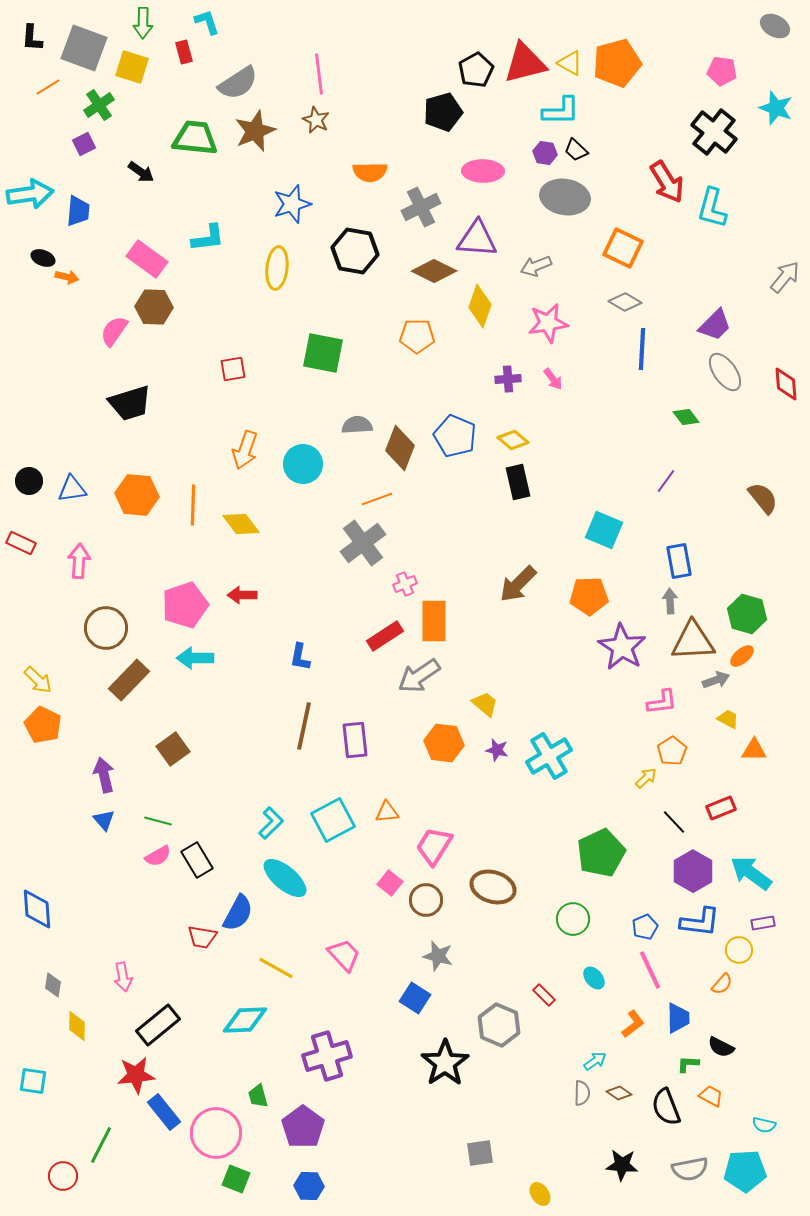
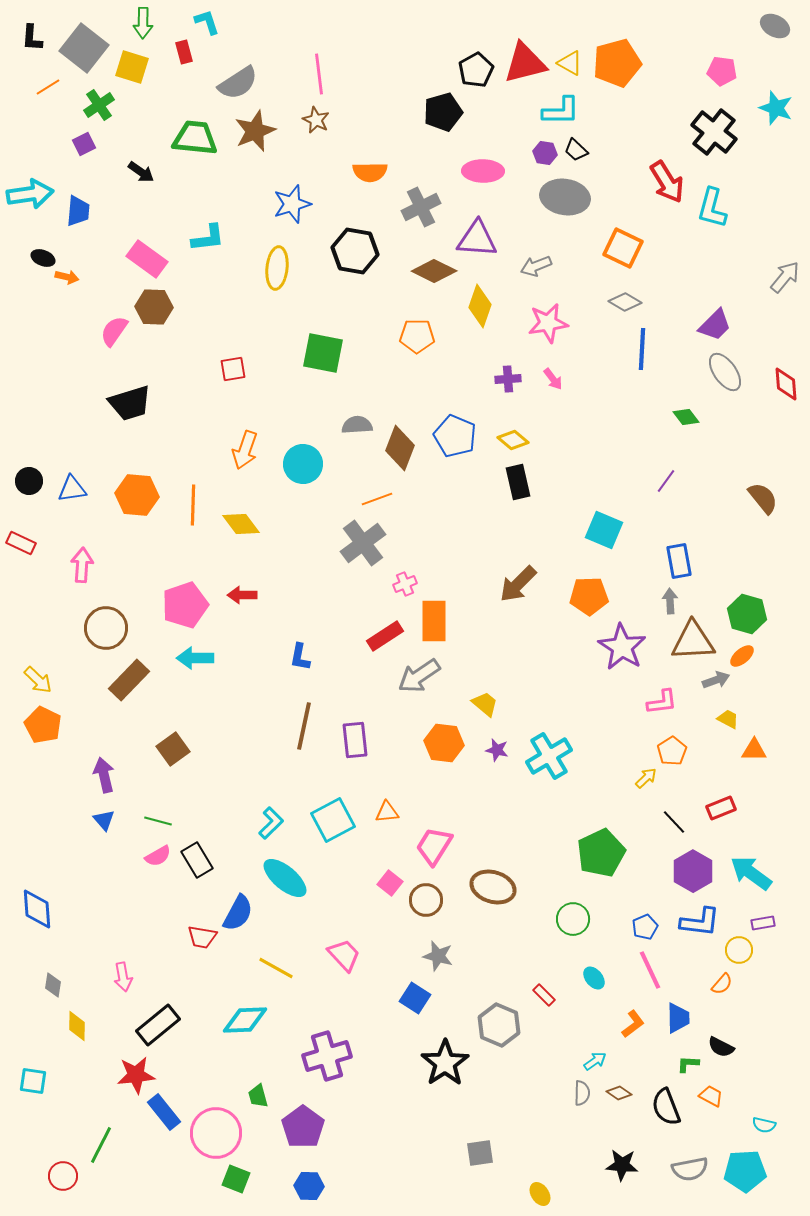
gray square at (84, 48): rotated 18 degrees clockwise
pink arrow at (79, 561): moved 3 px right, 4 px down
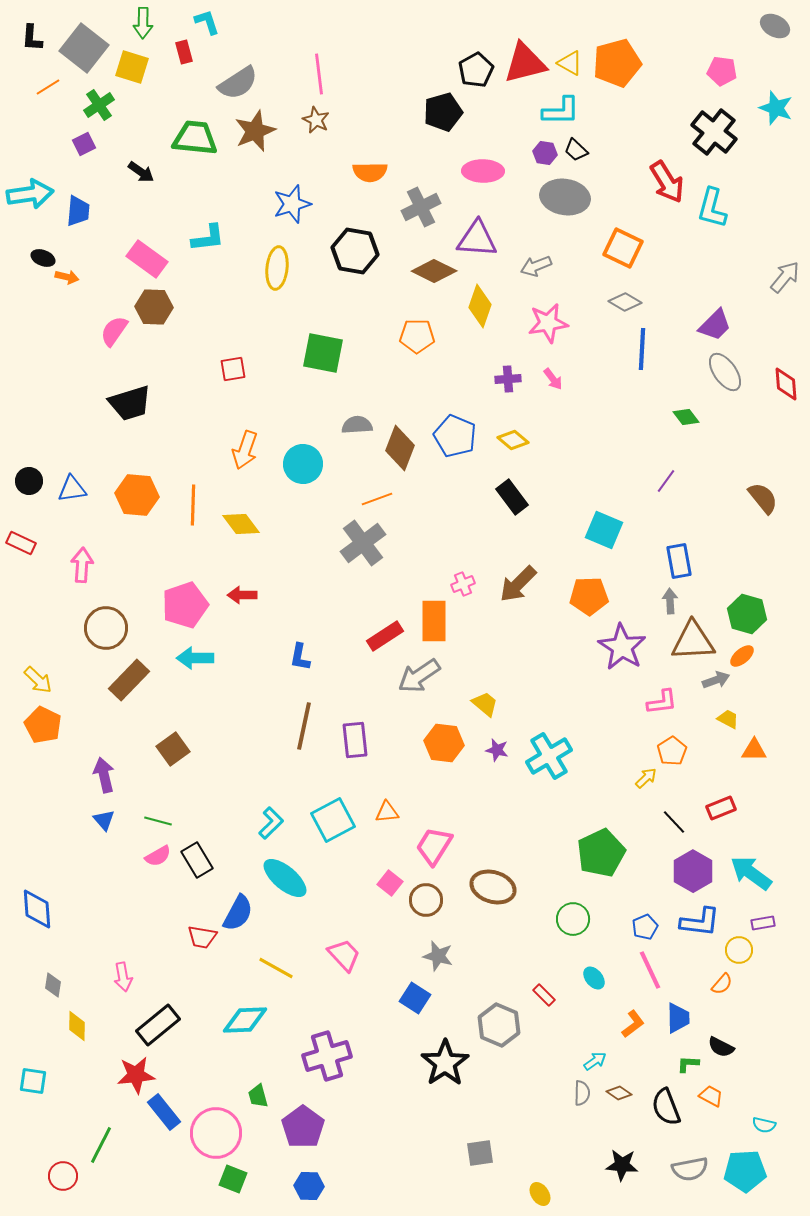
black rectangle at (518, 482): moved 6 px left, 15 px down; rotated 24 degrees counterclockwise
pink cross at (405, 584): moved 58 px right
green square at (236, 1179): moved 3 px left
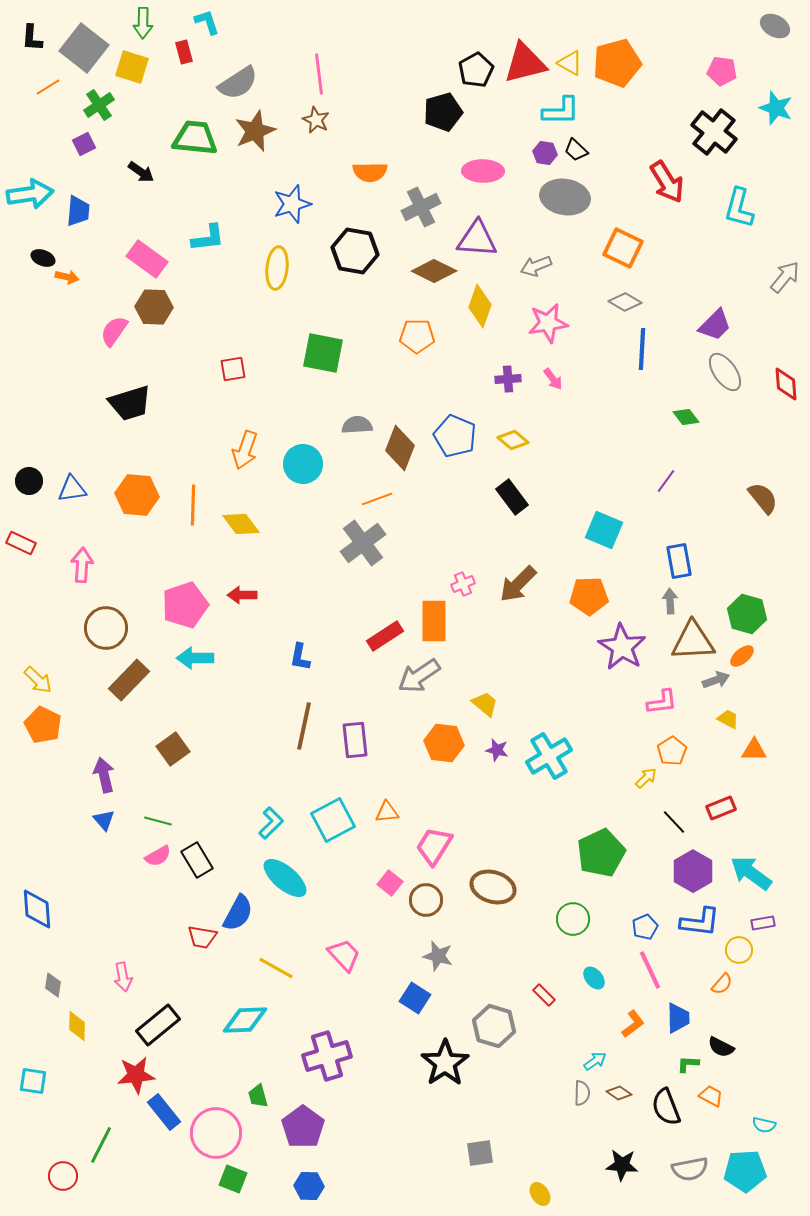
cyan L-shape at (712, 208): moved 27 px right
gray hexagon at (499, 1025): moved 5 px left, 1 px down; rotated 6 degrees counterclockwise
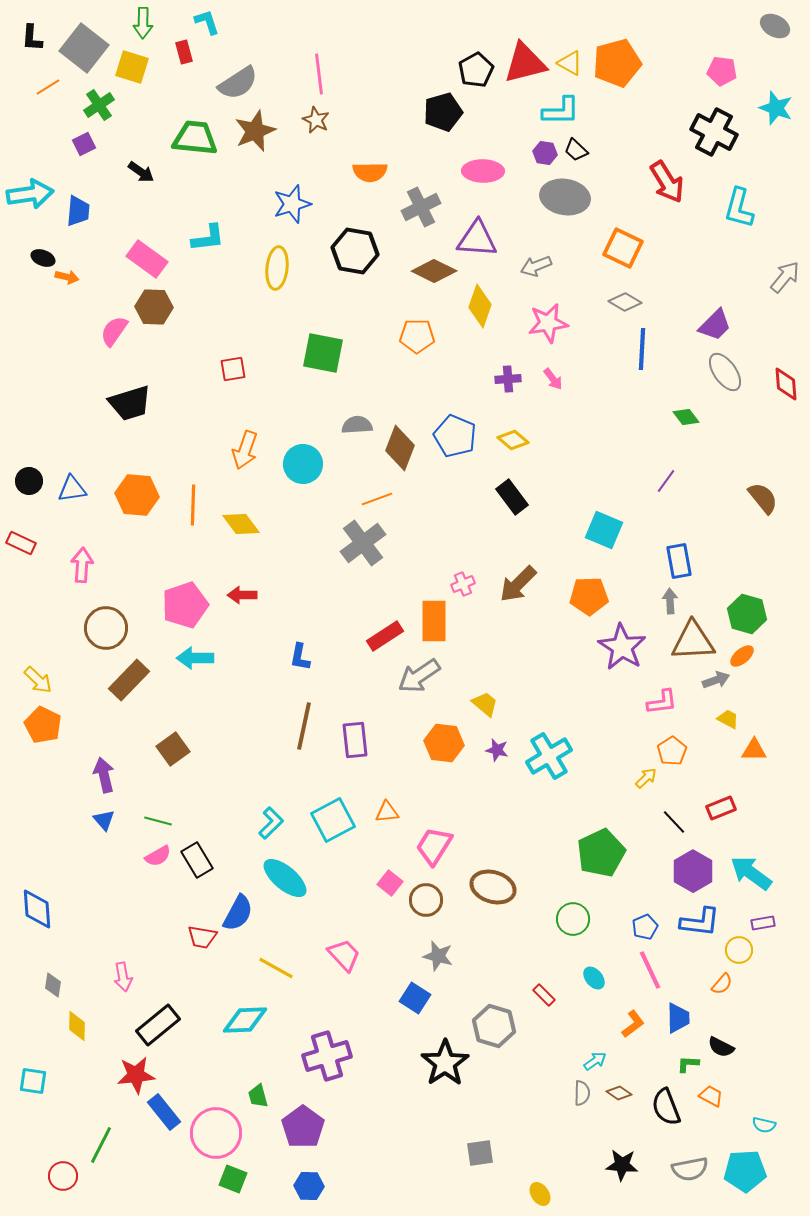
black cross at (714, 132): rotated 12 degrees counterclockwise
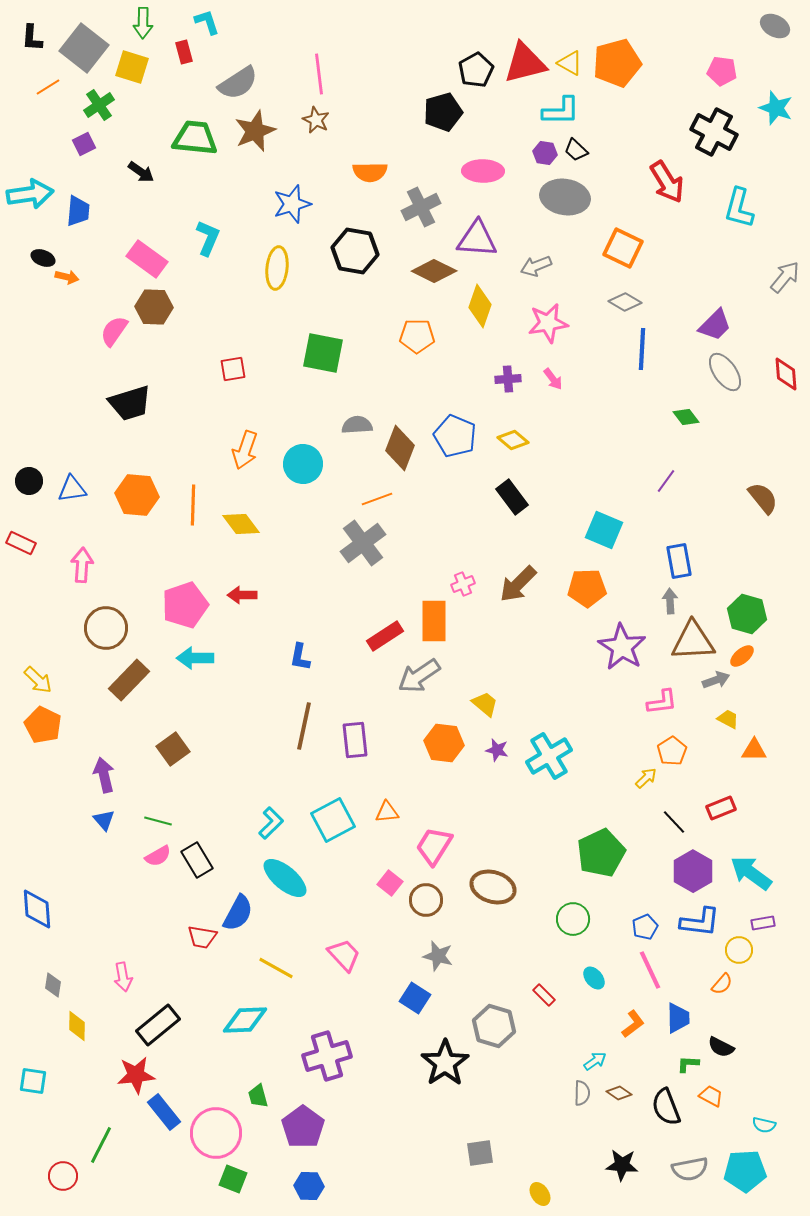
cyan L-shape at (208, 238): rotated 60 degrees counterclockwise
red diamond at (786, 384): moved 10 px up
orange pentagon at (589, 596): moved 2 px left, 8 px up
